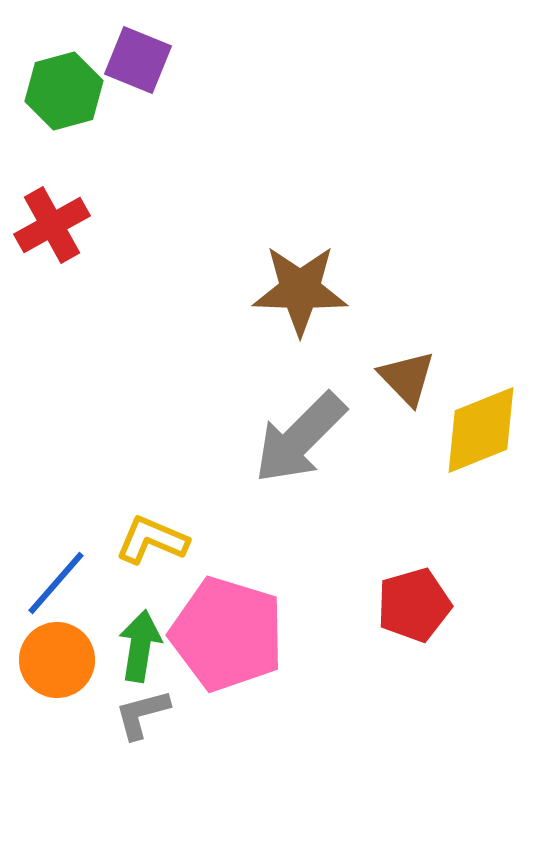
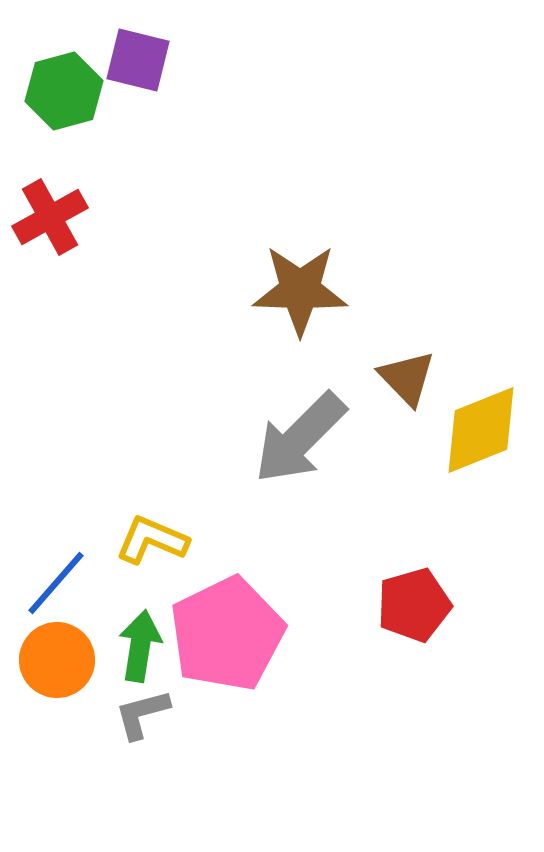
purple square: rotated 8 degrees counterclockwise
red cross: moved 2 px left, 8 px up
pink pentagon: rotated 29 degrees clockwise
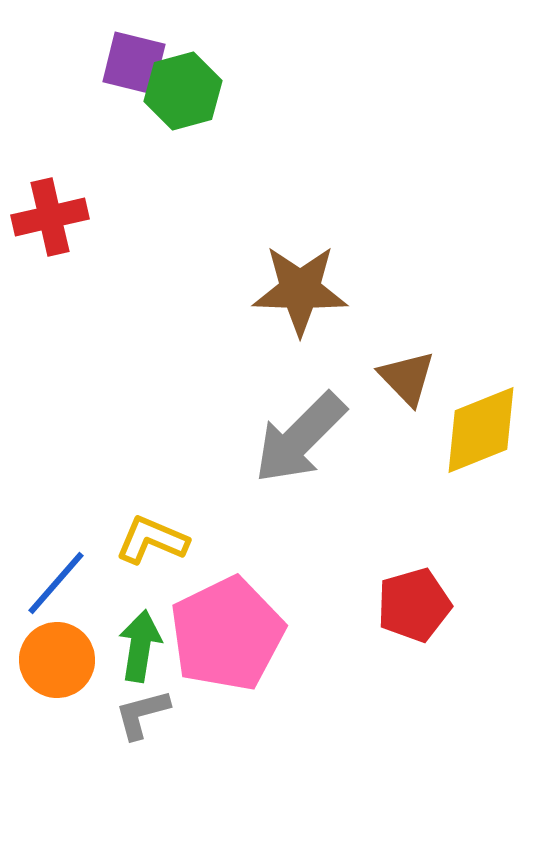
purple square: moved 4 px left, 3 px down
green hexagon: moved 119 px right
red cross: rotated 16 degrees clockwise
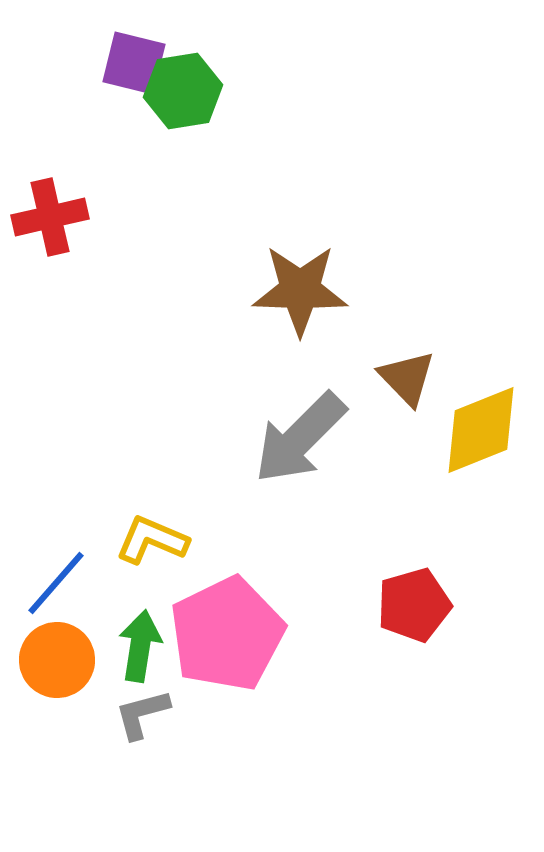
green hexagon: rotated 6 degrees clockwise
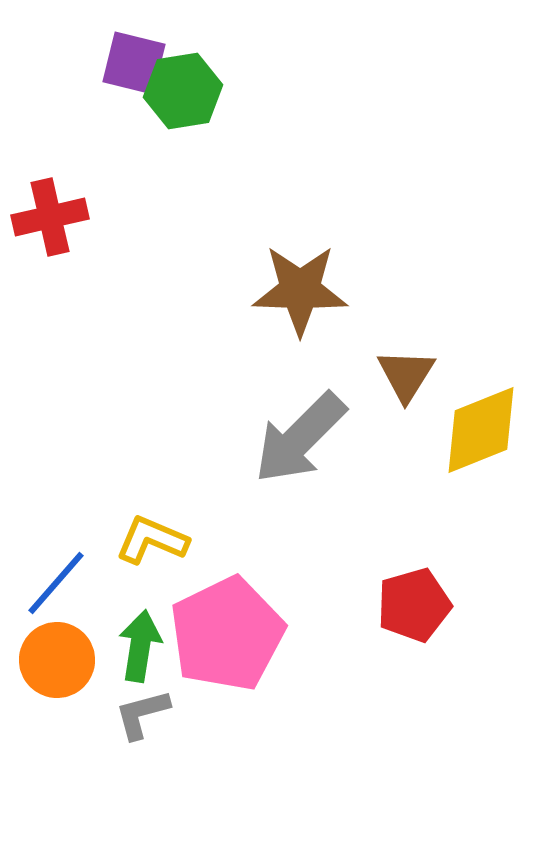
brown triangle: moved 1 px left, 3 px up; rotated 16 degrees clockwise
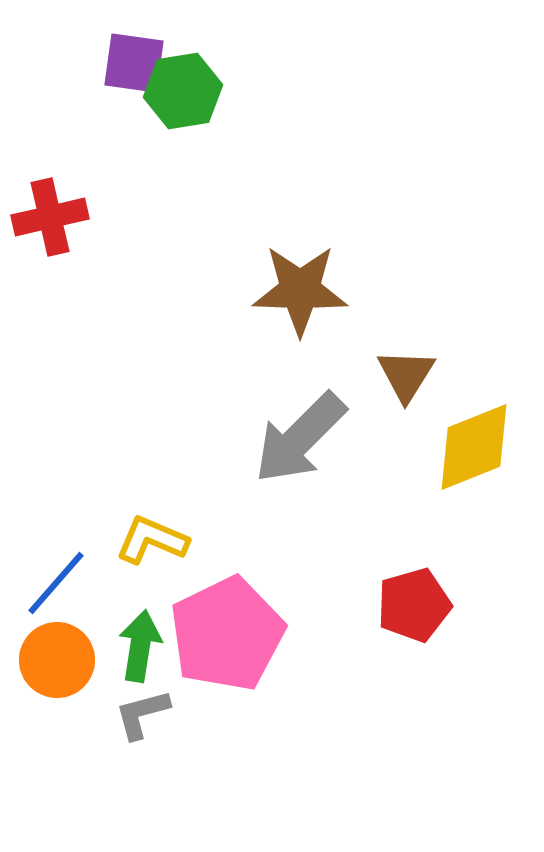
purple square: rotated 6 degrees counterclockwise
yellow diamond: moved 7 px left, 17 px down
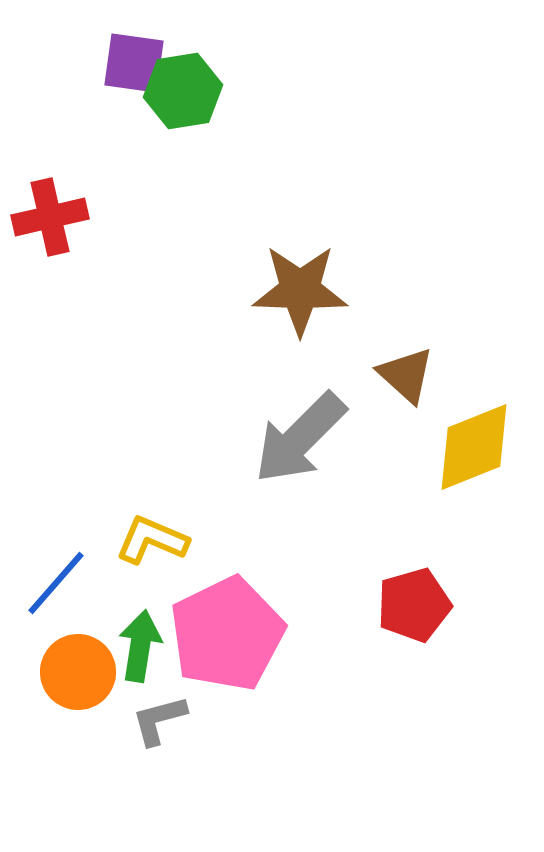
brown triangle: rotated 20 degrees counterclockwise
orange circle: moved 21 px right, 12 px down
gray L-shape: moved 17 px right, 6 px down
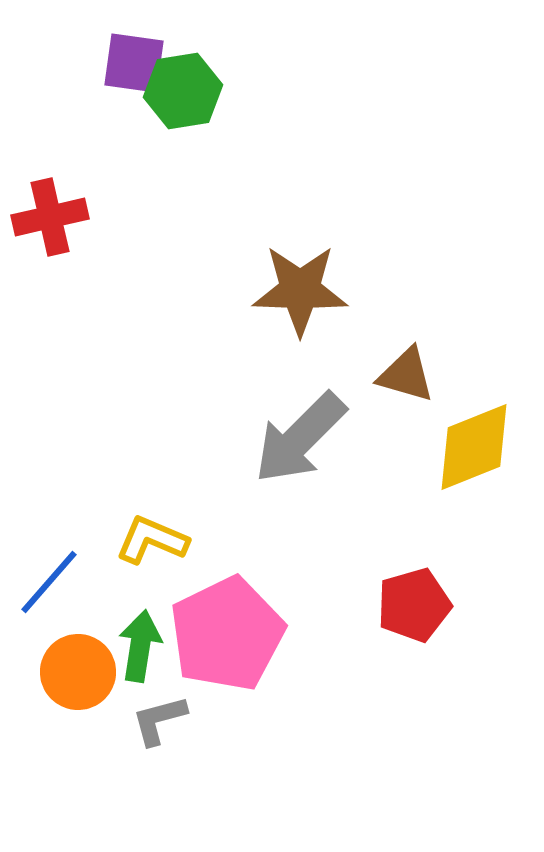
brown triangle: rotated 26 degrees counterclockwise
blue line: moved 7 px left, 1 px up
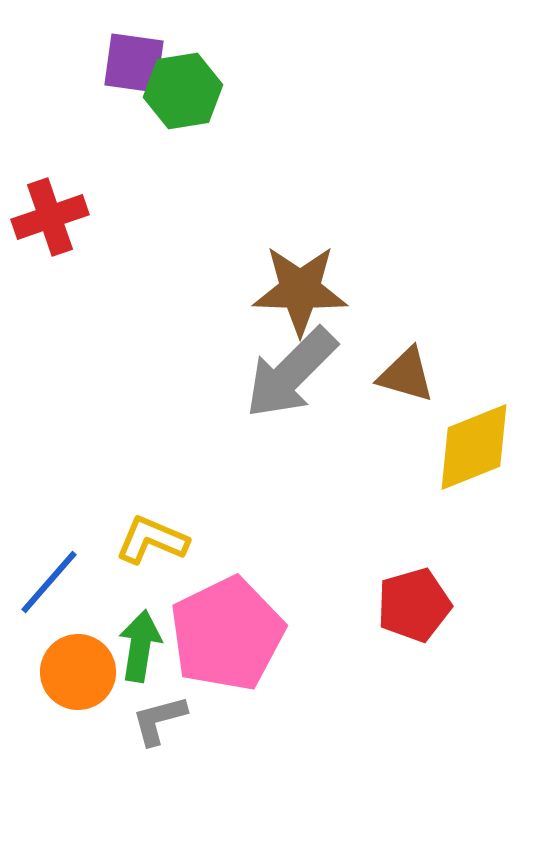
red cross: rotated 6 degrees counterclockwise
gray arrow: moved 9 px left, 65 px up
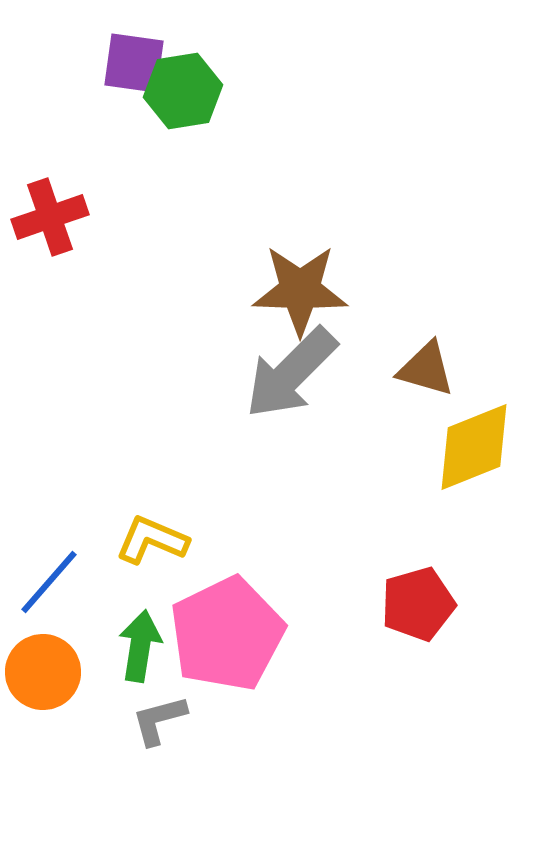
brown triangle: moved 20 px right, 6 px up
red pentagon: moved 4 px right, 1 px up
orange circle: moved 35 px left
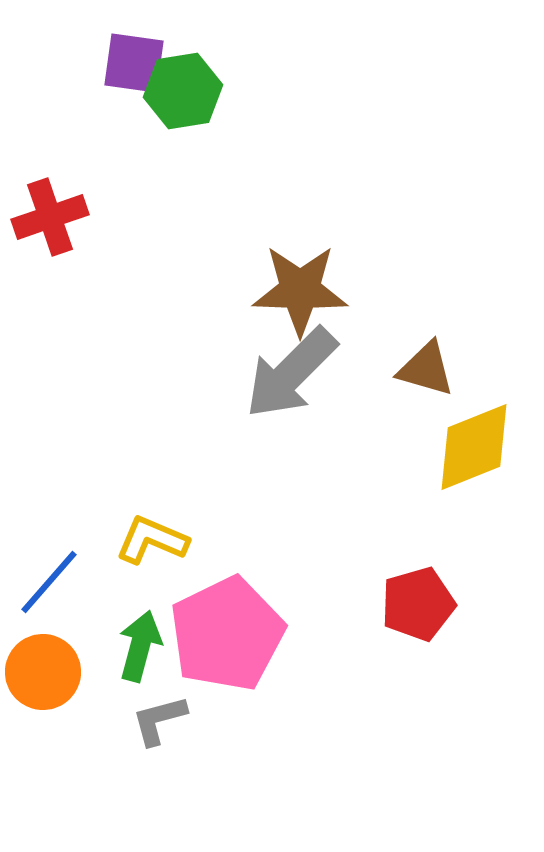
green arrow: rotated 6 degrees clockwise
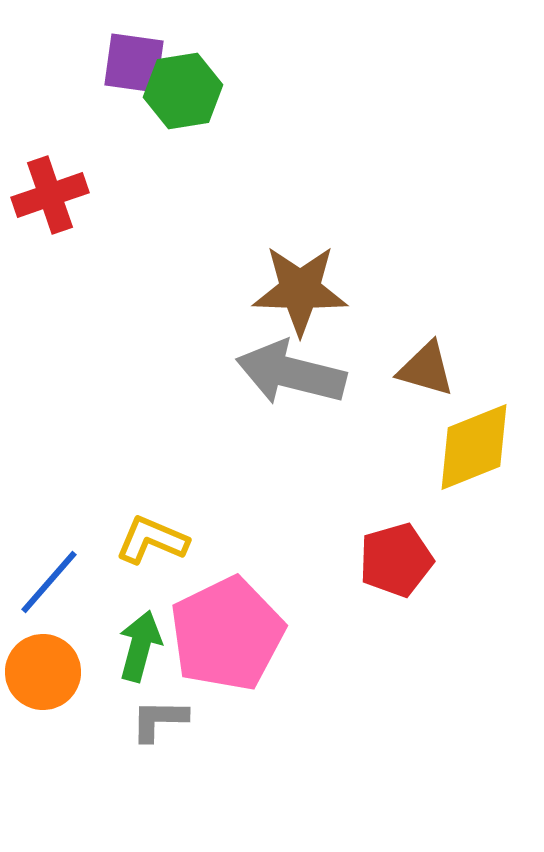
red cross: moved 22 px up
gray arrow: rotated 59 degrees clockwise
red pentagon: moved 22 px left, 44 px up
gray L-shape: rotated 16 degrees clockwise
